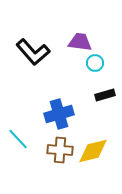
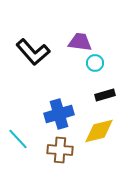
yellow diamond: moved 6 px right, 20 px up
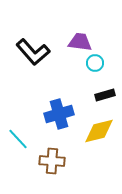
brown cross: moved 8 px left, 11 px down
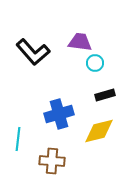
cyan line: rotated 50 degrees clockwise
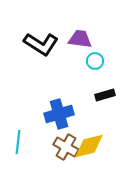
purple trapezoid: moved 3 px up
black L-shape: moved 8 px right, 8 px up; rotated 16 degrees counterclockwise
cyan circle: moved 2 px up
yellow diamond: moved 10 px left, 15 px down
cyan line: moved 3 px down
brown cross: moved 14 px right, 14 px up; rotated 25 degrees clockwise
